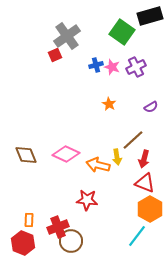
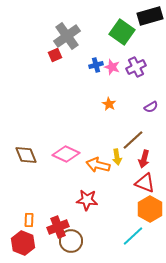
cyan line: moved 4 px left; rotated 10 degrees clockwise
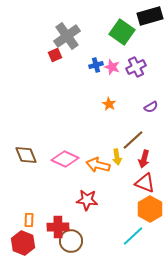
pink diamond: moved 1 px left, 5 px down
red cross: rotated 20 degrees clockwise
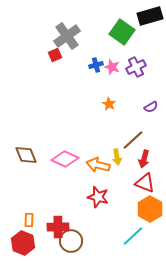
red star: moved 11 px right, 3 px up; rotated 10 degrees clockwise
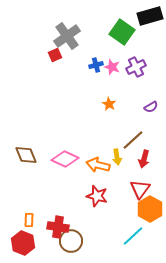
red triangle: moved 5 px left, 6 px down; rotated 45 degrees clockwise
red star: moved 1 px left, 1 px up
red cross: rotated 10 degrees clockwise
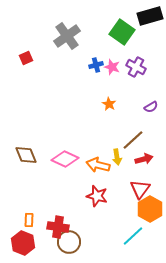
red square: moved 29 px left, 3 px down
purple cross: rotated 36 degrees counterclockwise
red arrow: rotated 120 degrees counterclockwise
brown circle: moved 2 px left, 1 px down
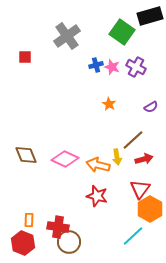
red square: moved 1 px left, 1 px up; rotated 24 degrees clockwise
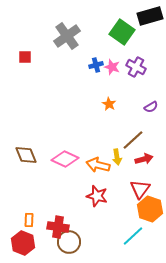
orange hexagon: rotated 10 degrees counterclockwise
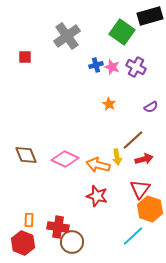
brown circle: moved 3 px right
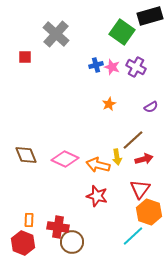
gray cross: moved 11 px left, 2 px up; rotated 12 degrees counterclockwise
orange star: rotated 16 degrees clockwise
orange hexagon: moved 1 px left, 3 px down
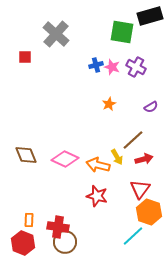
green square: rotated 25 degrees counterclockwise
yellow arrow: rotated 21 degrees counterclockwise
brown circle: moved 7 px left
